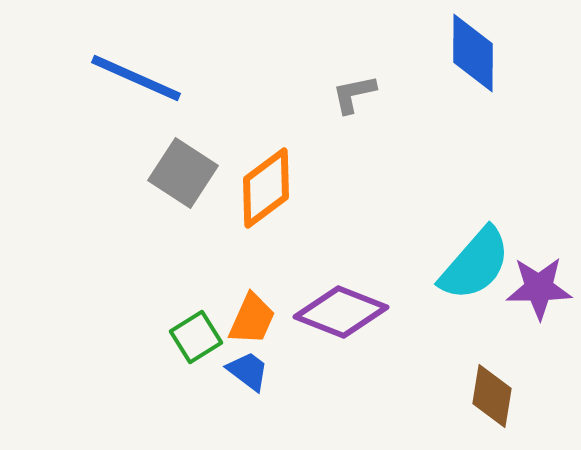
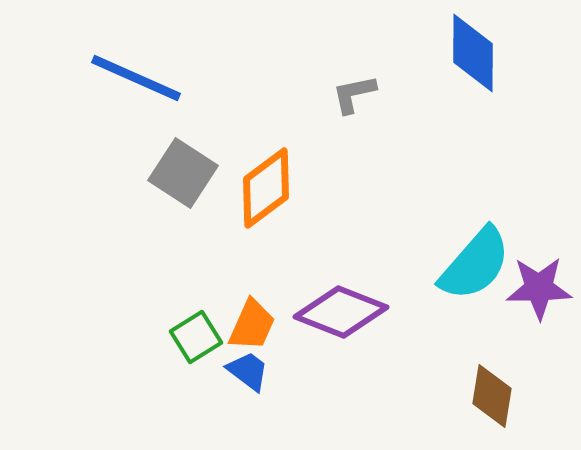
orange trapezoid: moved 6 px down
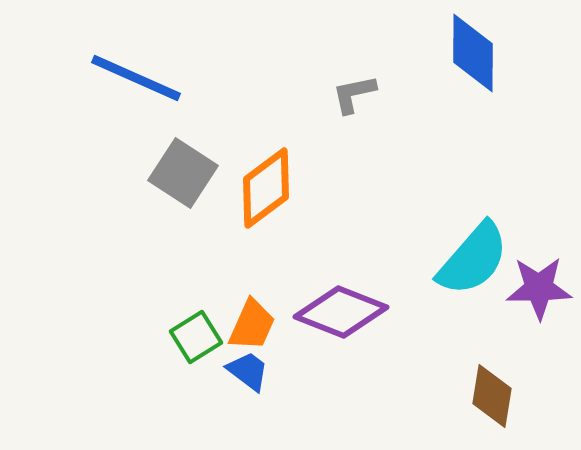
cyan semicircle: moved 2 px left, 5 px up
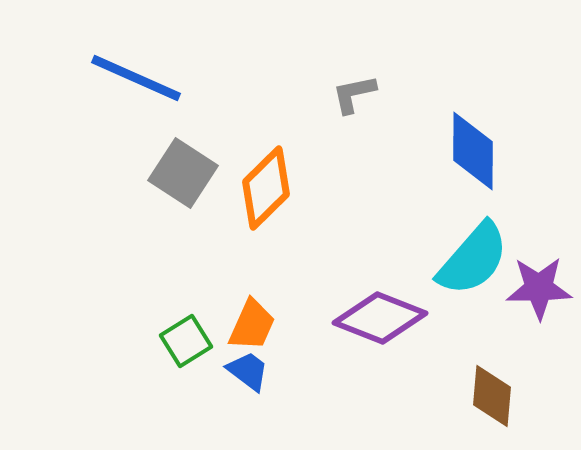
blue diamond: moved 98 px down
orange diamond: rotated 8 degrees counterclockwise
purple diamond: moved 39 px right, 6 px down
green square: moved 10 px left, 4 px down
brown diamond: rotated 4 degrees counterclockwise
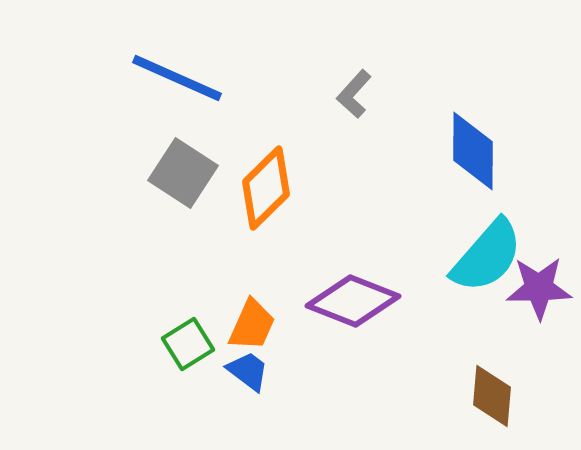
blue line: moved 41 px right
gray L-shape: rotated 36 degrees counterclockwise
cyan semicircle: moved 14 px right, 3 px up
purple diamond: moved 27 px left, 17 px up
green square: moved 2 px right, 3 px down
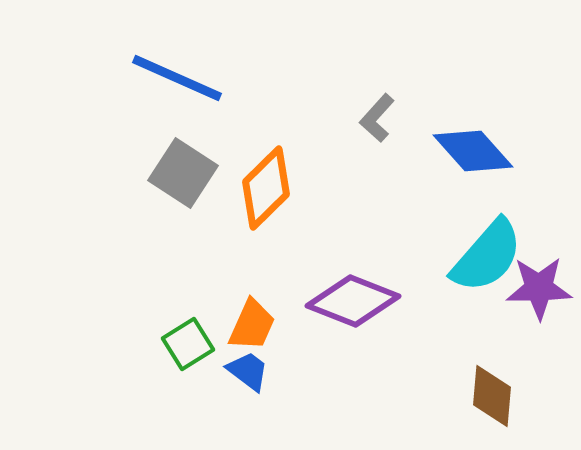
gray L-shape: moved 23 px right, 24 px down
blue diamond: rotated 42 degrees counterclockwise
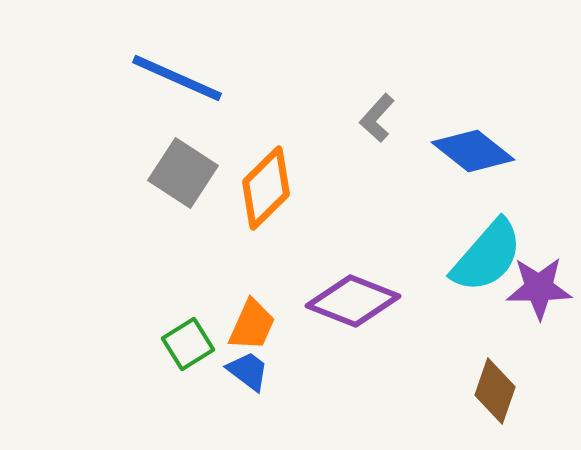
blue diamond: rotated 10 degrees counterclockwise
brown diamond: moved 3 px right, 5 px up; rotated 14 degrees clockwise
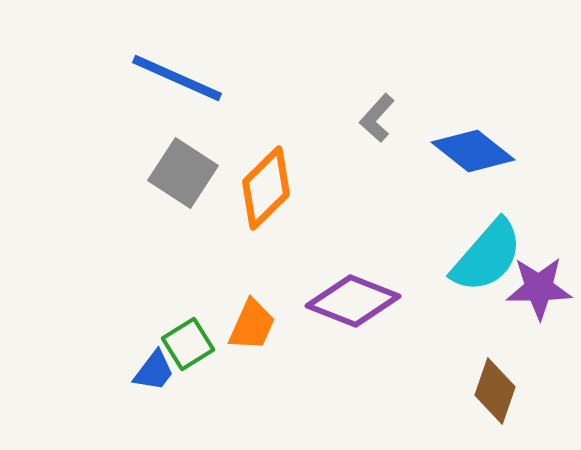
blue trapezoid: moved 94 px left; rotated 90 degrees clockwise
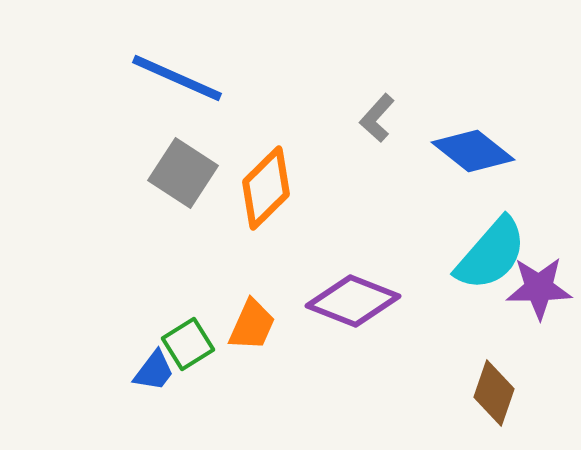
cyan semicircle: moved 4 px right, 2 px up
brown diamond: moved 1 px left, 2 px down
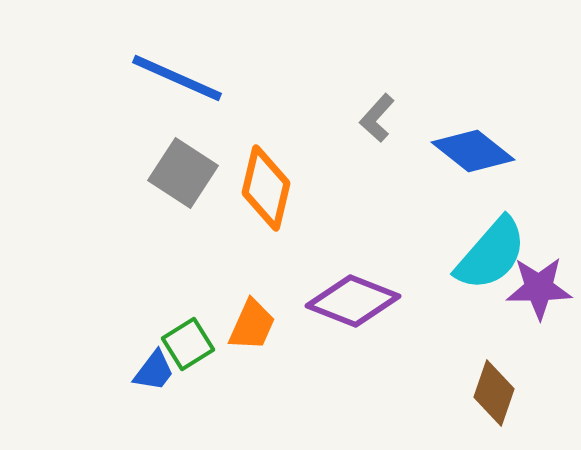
orange diamond: rotated 32 degrees counterclockwise
